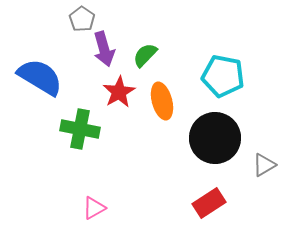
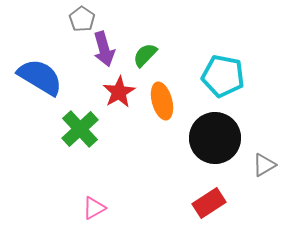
green cross: rotated 36 degrees clockwise
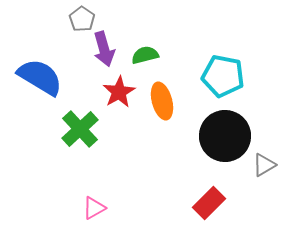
green semicircle: rotated 32 degrees clockwise
black circle: moved 10 px right, 2 px up
red rectangle: rotated 12 degrees counterclockwise
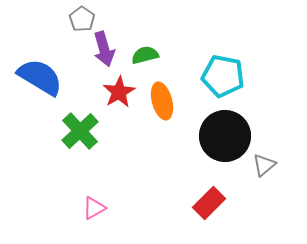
green cross: moved 2 px down
gray triangle: rotated 10 degrees counterclockwise
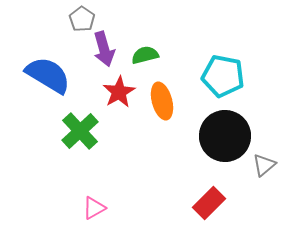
blue semicircle: moved 8 px right, 2 px up
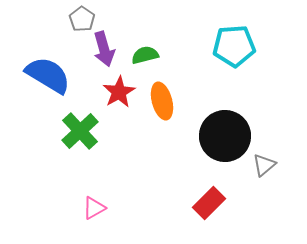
cyan pentagon: moved 11 px right, 30 px up; rotated 15 degrees counterclockwise
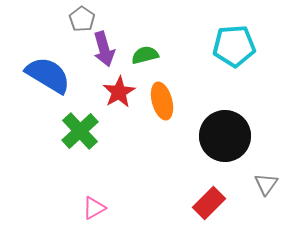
gray triangle: moved 2 px right, 19 px down; rotated 15 degrees counterclockwise
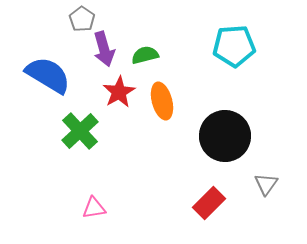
pink triangle: rotated 20 degrees clockwise
